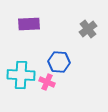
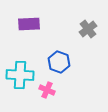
blue hexagon: rotated 15 degrees clockwise
cyan cross: moved 1 px left
pink cross: moved 8 px down
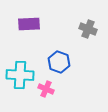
gray cross: rotated 30 degrees counterclockwise
pink cross: moved 1 px left, 1 px up
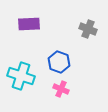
cyan cross: moved 1 px right, 1 px down; rotated 16 degrees clockwise
pink cross: moved 15 px right
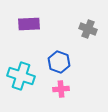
pink cross: rotated 28 degrees counterclockwise
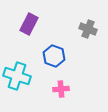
purple rectangle: rotated 60 degrees counterclockwise
blue hexagon: moved 5 px left, 6 px up
cyan cross: moved 4 px left
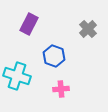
gray cross: rotated 24 degrees clockwise
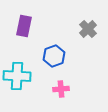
purple rectangle: moved 5 px left, 2 px down; rotated 15 degrees counterclockwise
blue hexagon: rotated 20 degrees clockwise
cyan cross: rotated 16 degrees counterclockwise
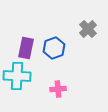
purple rectangle: moved 2 px right, 22 px down
blue hexagon: moved 8 px up
pink cross: moved 3 px left
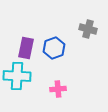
gray cross: rotated 30 degrees counterclockwise
